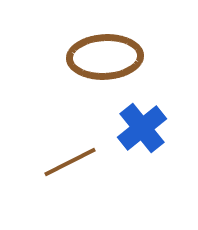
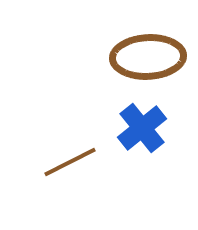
brown ellipse: moved 43 px right
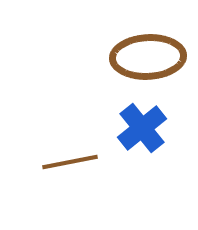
brown line: rotated 16 degrees clockwise
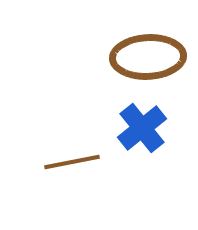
brown line: moved 2 px right
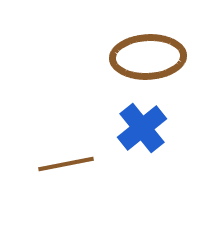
brown line: moved 6 px left, 2 px down
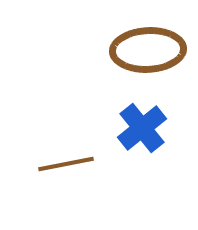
brown ellipse: moved 7 px up
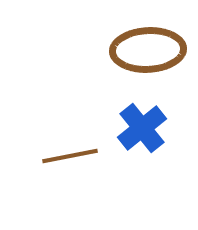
brown line: moved 4 px right, 8 px up
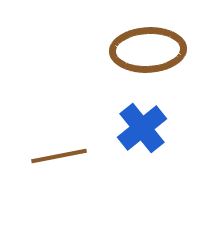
brown line: moved 11 px left
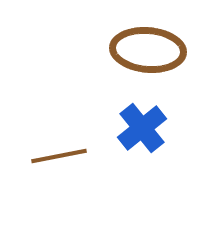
brown ellipse: rotated 8 degrees clockwise
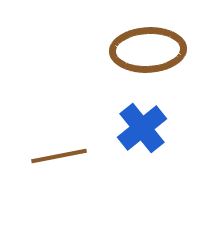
brown ellipse: rotated 8 degrees counterclockwise
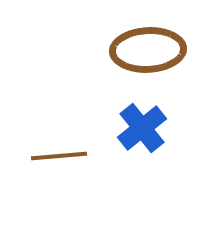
brown line: rotated 6 degrees clockwise
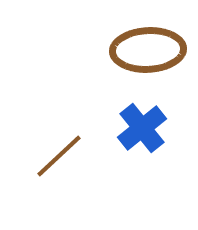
brown line: rotated 38 degrees counterclockwise
